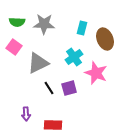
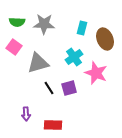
gray triangle: rotated 10 degrees clockwise
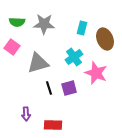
pink square: moved 2 px left
black line: rotated 16 degrees clockwise
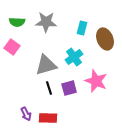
gray star: moved 2 px right, 2 px up
gray triangle: moved 8 px right, 2 px down
pink star: moved 8 px down
purple arrow: rotated 24 degrees counterclockwise
red rectangle: moved 5 px left, 7 px up
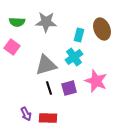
cyan rectangle: moved 3 px left, 7 px down
brown ellipse: moved 3 px left, 10 px up
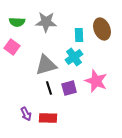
cyan rectangle: rotated 16 degrees counterclockwise
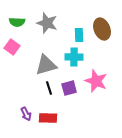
gray star: moved 1 px right, 1 px down; rotated 15 degrees clockwise
cyan cross: rotated 36 degrees clockwise
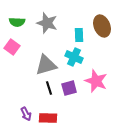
brown ellipse: moved 3 px up
cyan cross: rotated 24 degrees clockwise
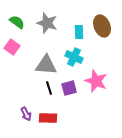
green semicircle: rotated 147 degrees counterclockwise
cyan rectangle: moved 3 px up
gray triangle: rotated 20 degrees clockwise
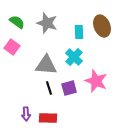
cyan cross: rotated 18 degrees clockwise
purple arrow: rotated 24 degrees clockwise
